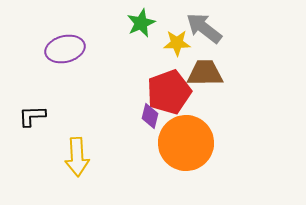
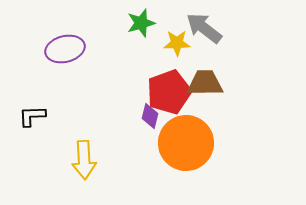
green star: rotated 8 degrees clockwise
brown trapezoid: moved 10 px down
yellow arrow: moved 7 px right, 3 px down
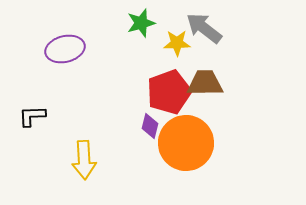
purple diamond: moved 10 px down
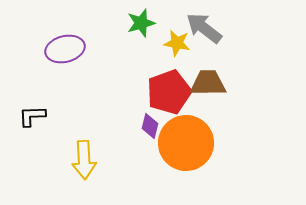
yellow star: rotated 12 degrees clockwise
brown trapezoid: moved 3 px right
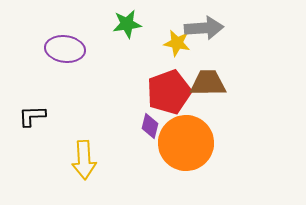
green star: moved 14 px left, 1 px down; rotated 8 degrees clockwise
gray arrow: rotated 138 degrees clockwise
purple ellipse: rotated 21 degrees clockwise
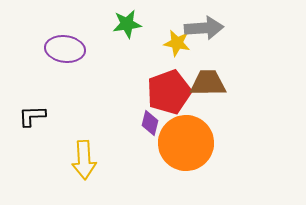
purple diamond: moved 3 px up
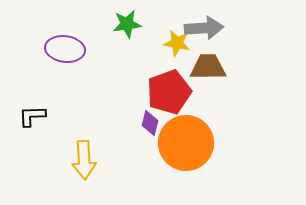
brown trapezoid: moved 16 px up
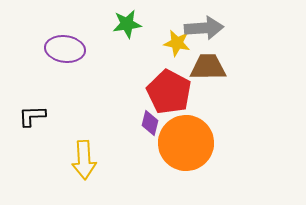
red pentagon: rotated 24 degrees counterclockwise
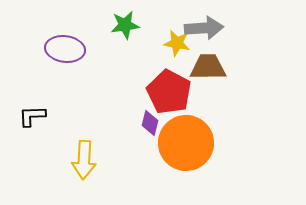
green star: moved 2 px left, 1 px down
yellow arrow: rotated 6 degrees clockwise
